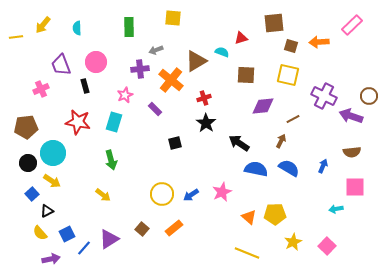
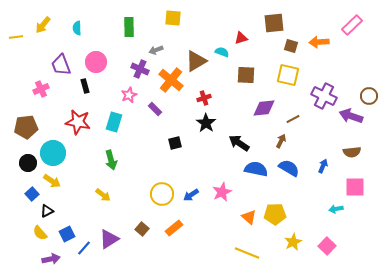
purple cross at (140, 69): rotated 30 degrees clockwise
pink star at (125, 95): moved 4 px right
purple diamond at (263, 106): moved 1 px right, 2 px down
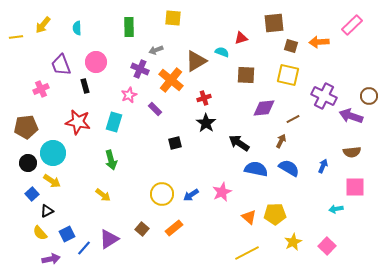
yellow line at (247, 253): rotated 50 degrees counterclockwise
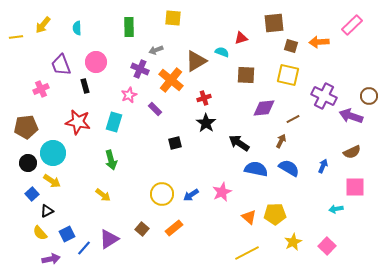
brown semicircle at (352, 152): rotated 18 degrees counterclockwise
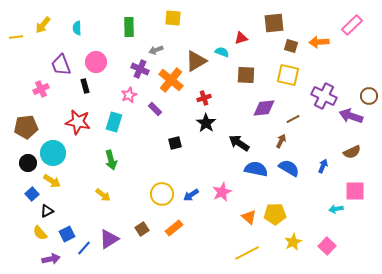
pink square at (355, 187): moved 4 px down
brown square at (142, 229): rotated 16 degrees clockwise
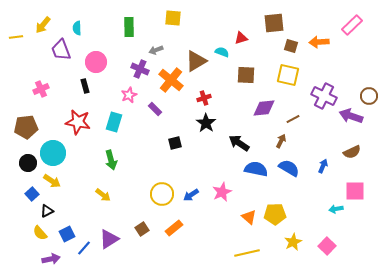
purple trapezoid at (61, 65): moved 15 px up
yellow line at (247, 253): rotated 15 degrees clockwise
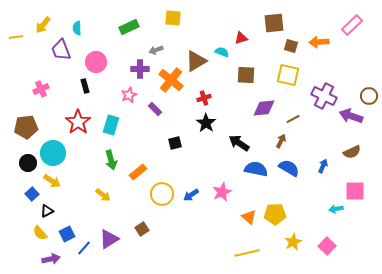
green rectangle at (129, 27): rotated 66 degrees clockwise
purple cross at (140, 69): rotated 24 degrees counterclockwise
red star at (78, 122): rotated 25 degrees clockwise
cyan rectangle at (114, 122): moved 3 px left, 3 px down
orange rectangle at (174, 228): moved 36 px left, 56 px up
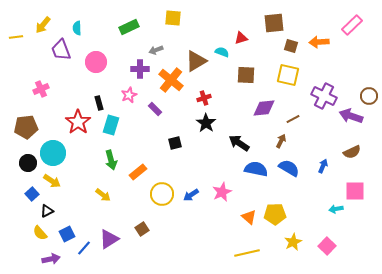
black rectangle at (85, 86): moved 14 px right, 17 px down
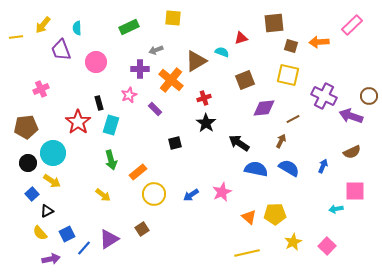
brown square at (246, 75): moved 1 px left, 5 px down; rotated 24 degrees counterclockwise
yellow circle at (162, 194): moved 8 px left
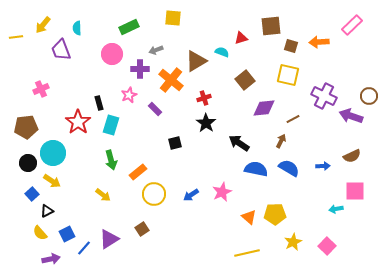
brown square at (274, 23): moved 3 px left, 3 px down
pink circle at (96, 62): moved 16 px right, 8 px up
brown square at (245, 80): rotated 18 degrees counterclockwise
brown semicircle at (352, 152): moved 4 px down
blue arrow at (323, 166): rotated 64 degrees clockwise
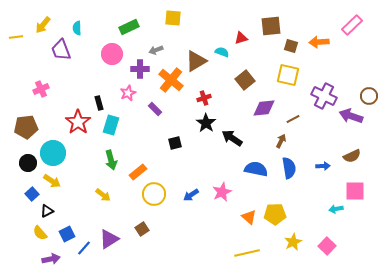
pink star at (129, 95): moved 1 px left, 2 px up
black arrow at (239, 143): moved 7 px left, 5 px up
blue semicircle at (289, 168): rotated 50 degrees clockwise
